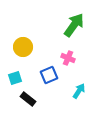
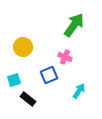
pink cross: moved 3 px left, 1 px up
cyan square: moved 1 px left, 2 px down
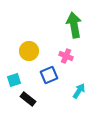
green arrow: rotated 45 degrees counterclockwise
yellow circle: moved 6 px right, 4 px down
pink cross: moved 1 px right, 1 px up
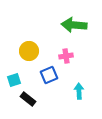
green arrow: rotated 75 degrees counterclockwise
pink cross: rotated 32 degrees counterclockwise
cyan arrow: rotated 35 degrees counterclockwise
